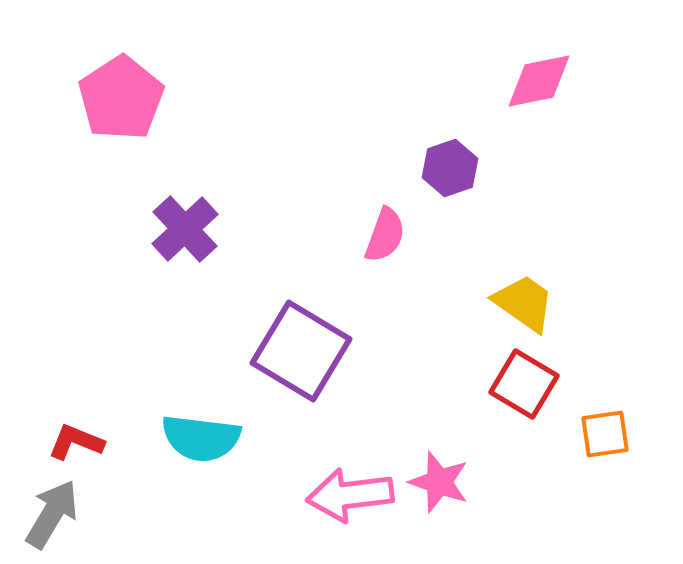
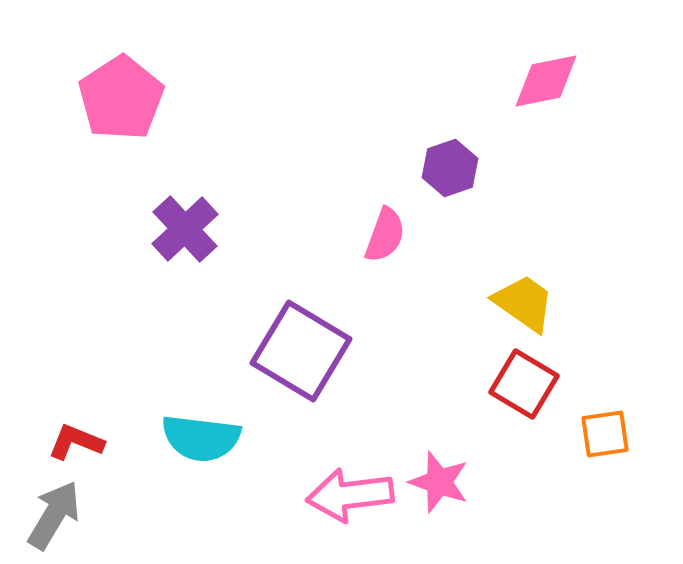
pink diamond: moved 7 px right
gray arrow: moved 2 px right, 1 px down
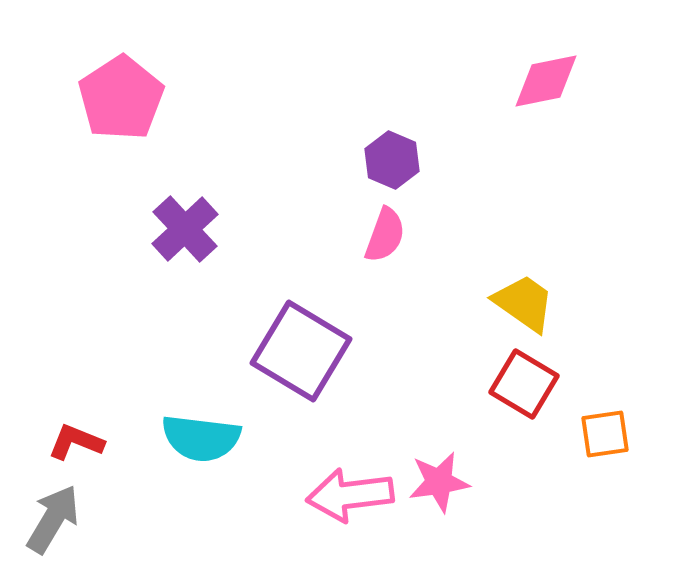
purple hexagon: moved 58 px left, 8 px up; rotated 18 degrees counterclockwise
pink star: rotated 28 degrees counterclockwise
gray arrow: moved 1 px left, 4 px down
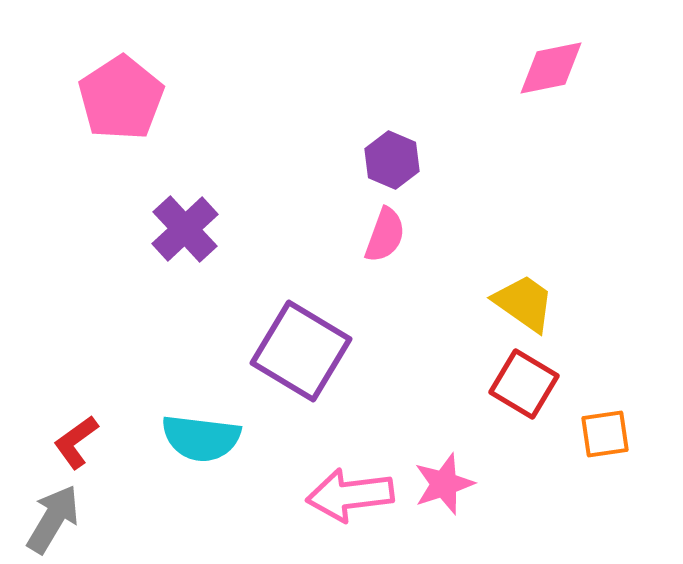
pink diamond: moved 5 px right, 13 px up
red L-shape: rotated 58 degrees counterclockwise
pink star: moved 5 px right, 2 px down; rotated 10 degrees counterclockwise
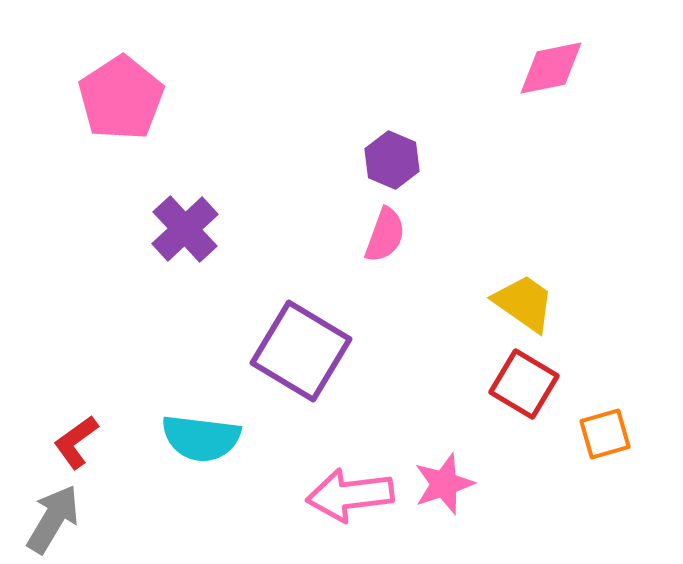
orange square: rotated 8 degrees counterclockwise
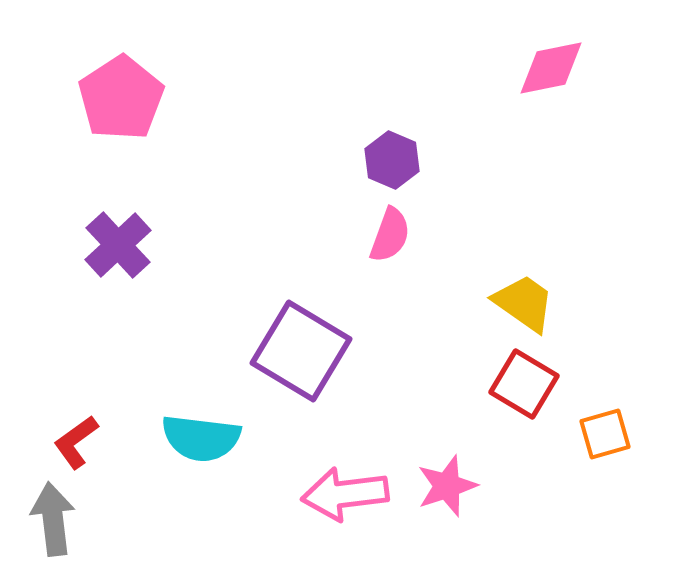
purple cross: moved 67 px left, 16 px down
pink semicircle: moved 5 px right
pink star: moved 3 px right, 2 px down
pink arrow: moved 5 px left, 1 px up
gray arrow: rotated 38 degrees counterclockwise
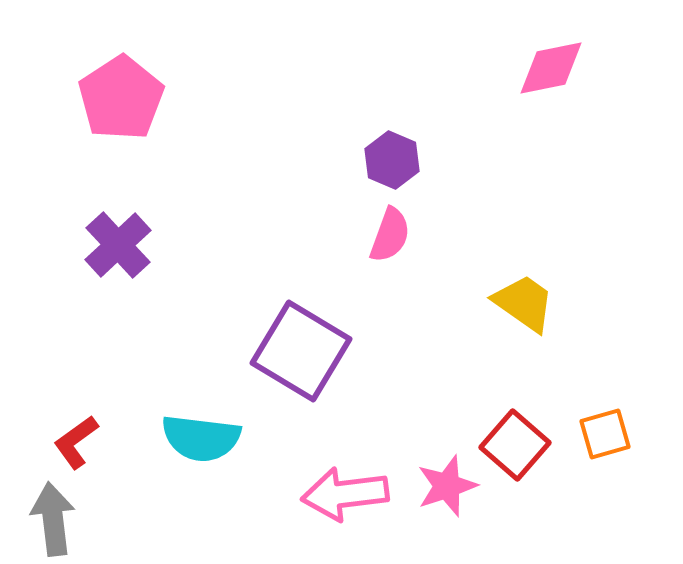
red square: moved 9 px left, 61 px down; rotated 10 degrees clockwise
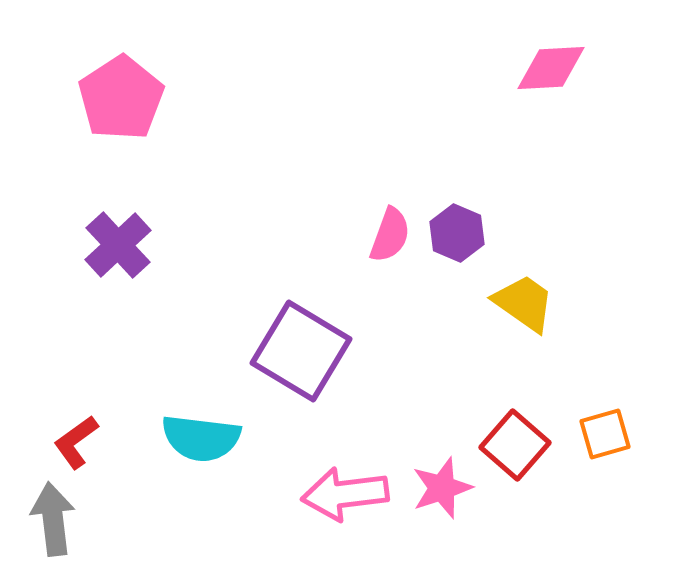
pink diamond: rotated 8 degrees clockwise
purple hexagon: moved 65 px right, 73 px down
pink star: moved 5 px left, 2 px down
